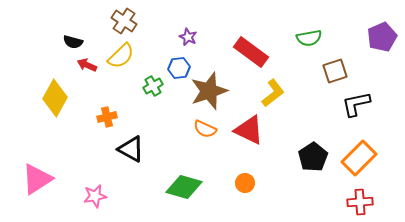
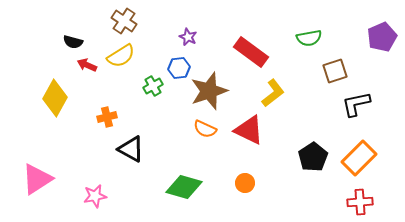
yellow semicircle: rotated 12 degrees clockwise
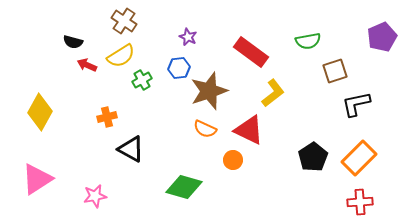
green semicircle: moved 1 px left, 3 px down
green cross: moved 11 px left, 6 px up
yellow diamond: moved 15 px left, 14 px down
orange circle: moved 12 px left, 23 px up
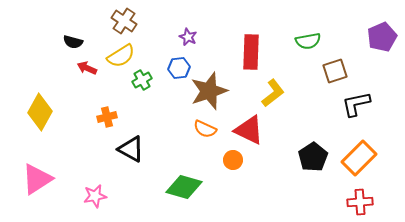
red rectangle: rotated 56 degrees clockwise
red arrow: moved 3 px down
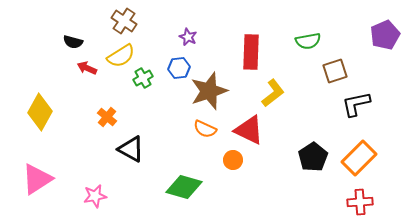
purple pentagon: moved 3 px right, 2 px up
green cross: moved 1 px right, 2 px up
orange cross: rotated 36 degrees counterclockwise
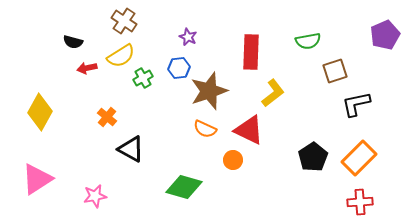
red arrow: rotated 36 degrees counterclockwise
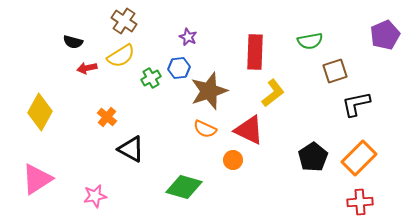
green semicircle: moved 2 px right
red rectangle: moved 4 px right
green cross: moved 8 px right
